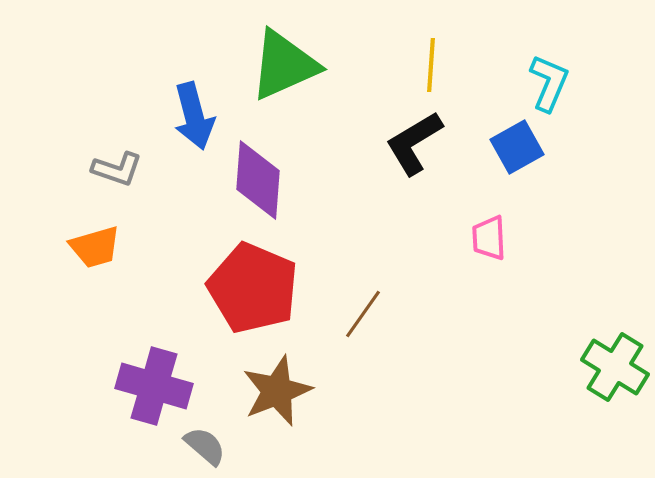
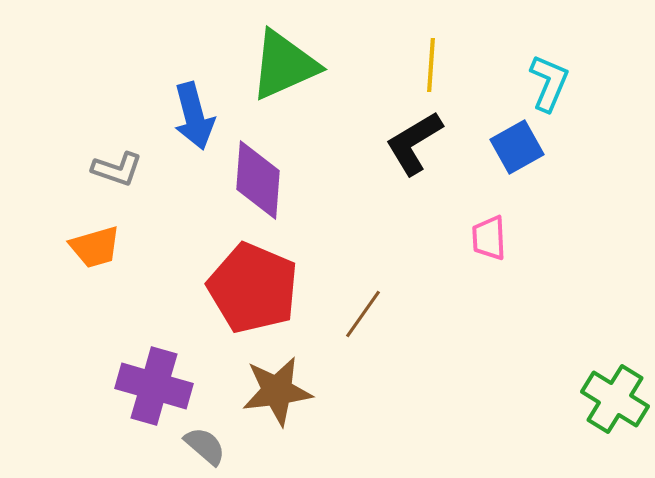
green cross: moved 32 px down
brown star: rotated 14 degrees clockwise
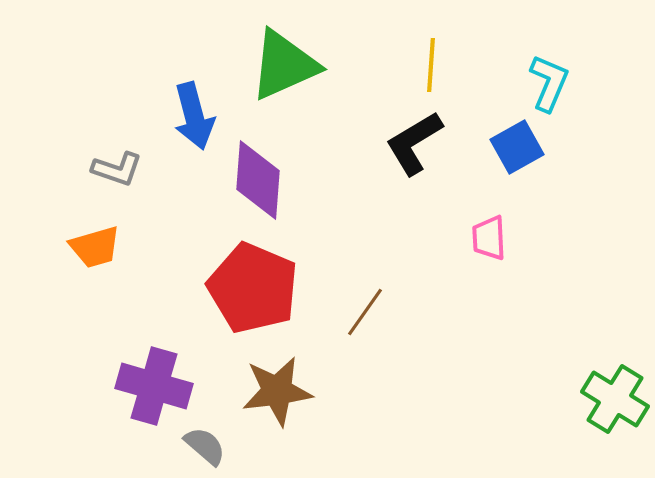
brown line: moved 2 px right, 2 px up
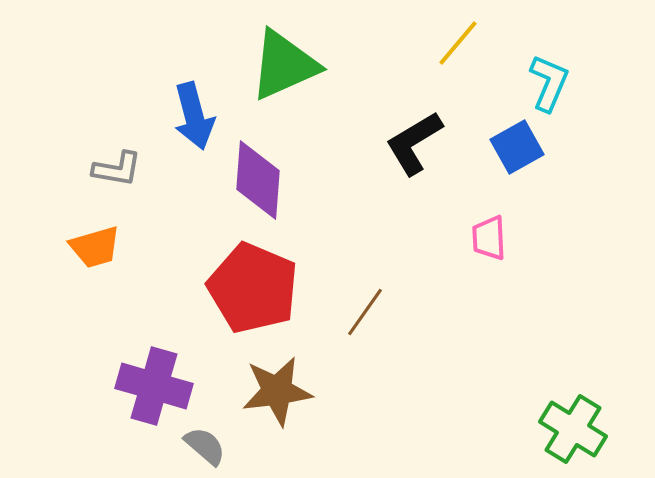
yellow line: moved 27 px right, 22 px up; rotated 36 degrees clockwise
gray L-shape: rotated 9 degrees counterclockwise
green cross: moved 42 px left, 30 px down
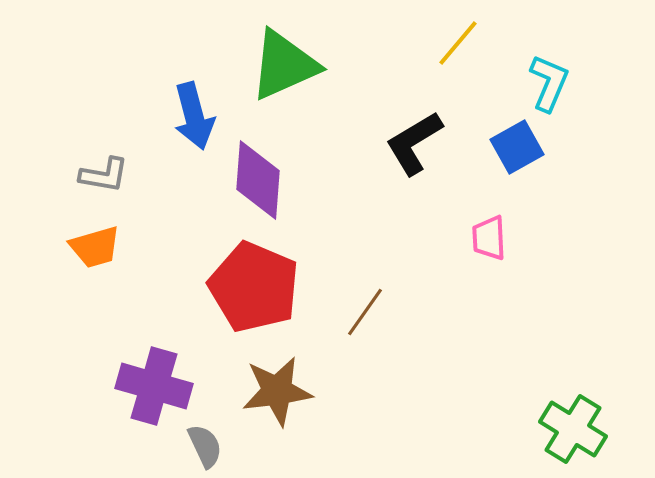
gray L-shape: moved 13 px left, 6 px down
red pentagon: moved 1 px right, 1 px up
gray semicircle: rotated 24 degrees clockwise
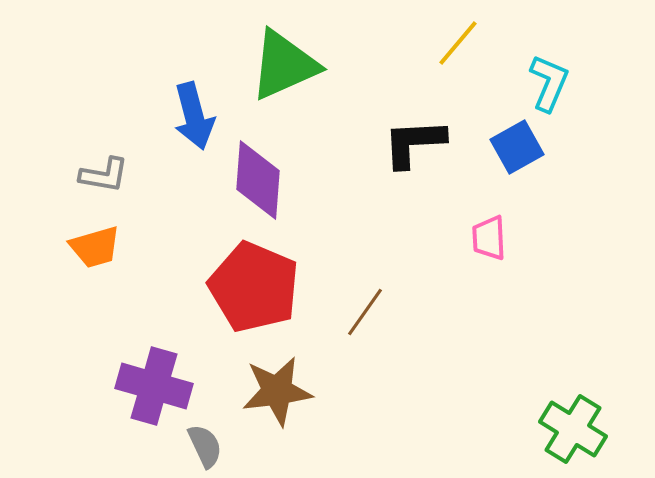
black L-shape: rotated 28 degrees clockwise
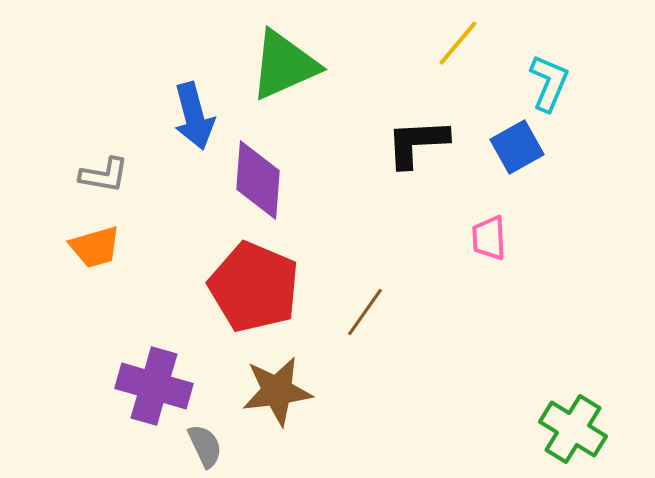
black L-shape: moved 3 px right
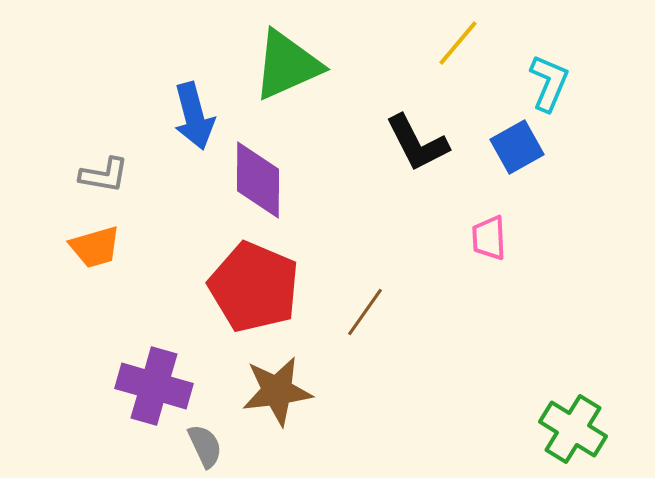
green triangle: moved 3 px right
black L-shape: rotated 114 degrees counterclockwise
purple diamond: rotated 4 degrees counterclockwise
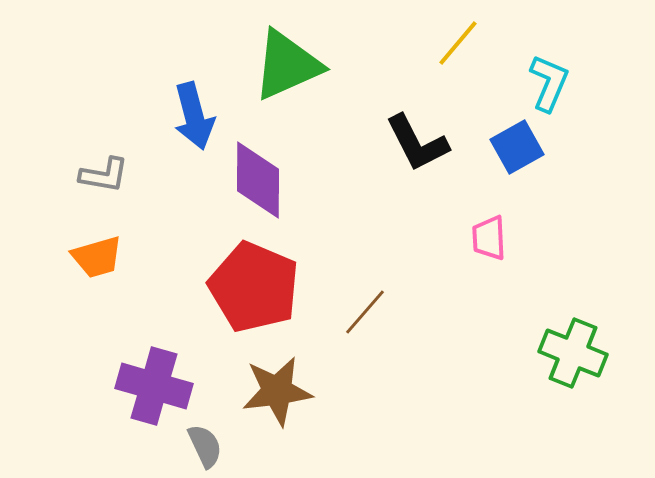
orange trapezoid: moved 2 px right, 10 px down
brown line: rotated 6 degrees clockwise
green cross: moved 76 px up; rotated 10 degrees counterclockwise
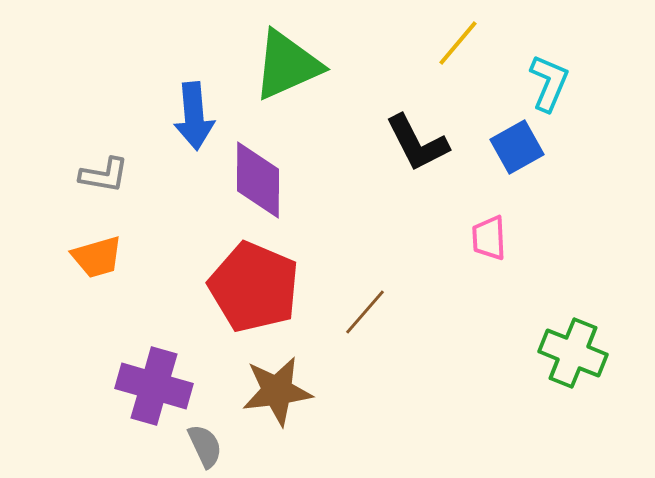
blue arrow: rotated 10 degrees clockwise
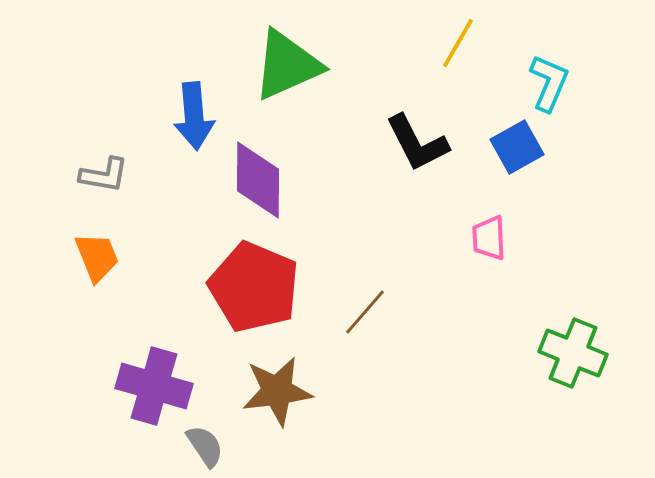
yellow line: rotated 10 degrees counterclockwise
orange trapezoid: rotated 96 degrees counterclockwise
gray semicircle: rotated 9 degrees counterclockwise
